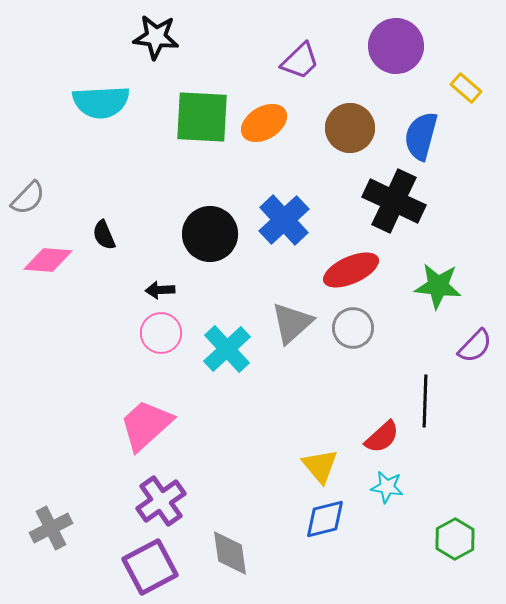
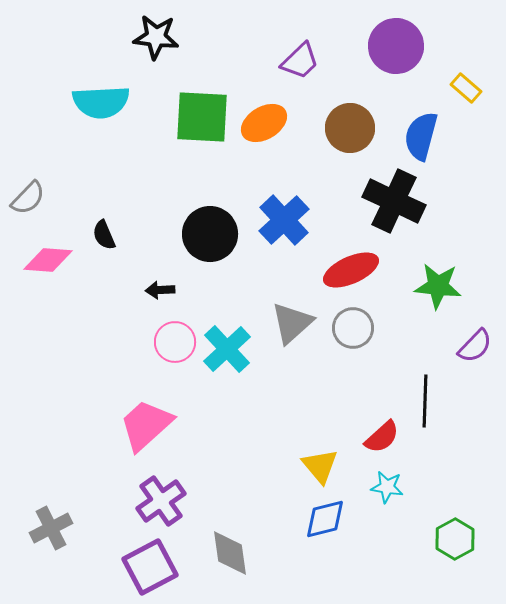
pink circle: moved 14 px right, 9 px down
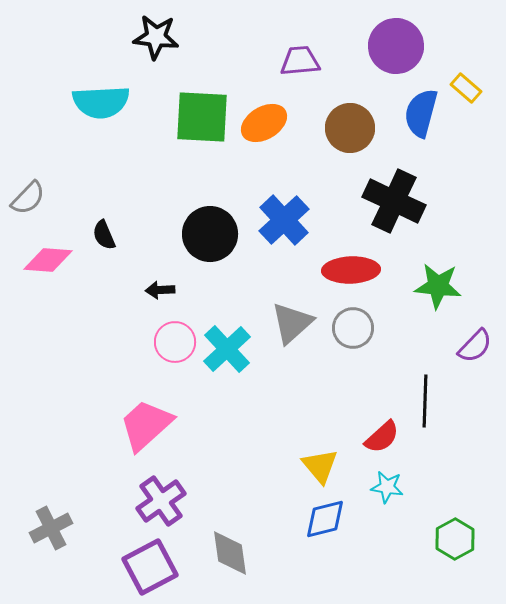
purple trapezoid: rotated 141 degrees counterclockwise
blue semicircle: moved 23 px up
red ellipse: rotated 22 degrees clockwise
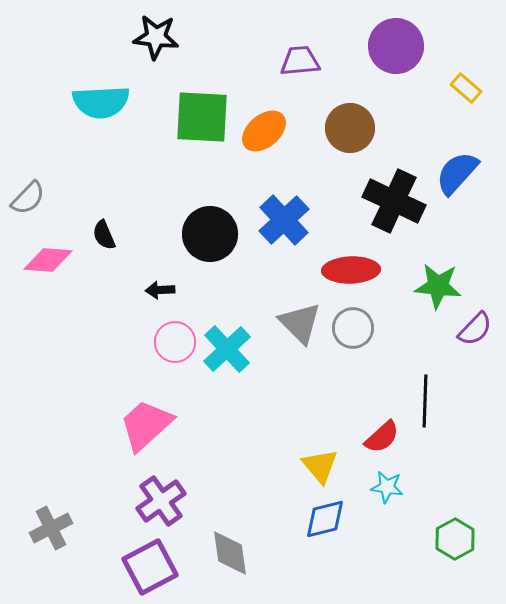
blue semicircle: moved 36 px right, 60 px down; rotated 27 degrees clockwise
orange ellipse: moved 8 px down; rotated 9 degrees counterclockwise
gray triangle: moved 8 px right; rotated 33 degrees counterclockwise
purple semicircle: moved 17 px up
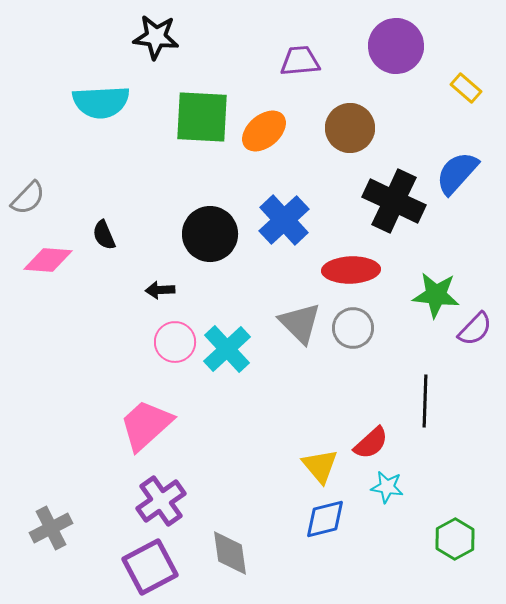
green star: moved 2 px left, 9 px down
red semicircle: moved 11 px left, 6 px down
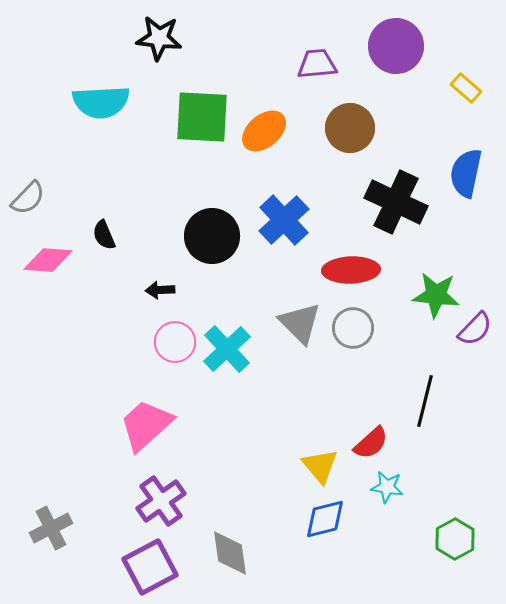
black star: moved 3 px right, 1 px down
purple trapezoid: moved 17 px right, 3 px down
blue semicircle: moved 9 px right; rotated 30 degrees counterclockwise
black cross: moved 2 px right, 1 px down
black circle: moved 2 px right, 2 px down
black line: rotated 12 degrees clockwise
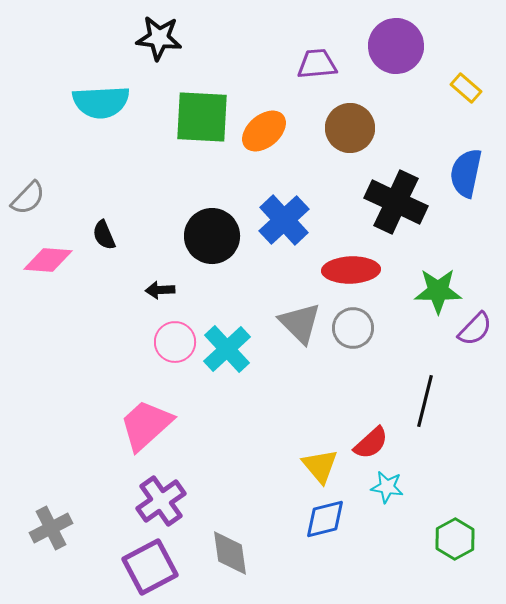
green star: moved 2 px right, 4 px up; rotated 6 degrees counterclockwise
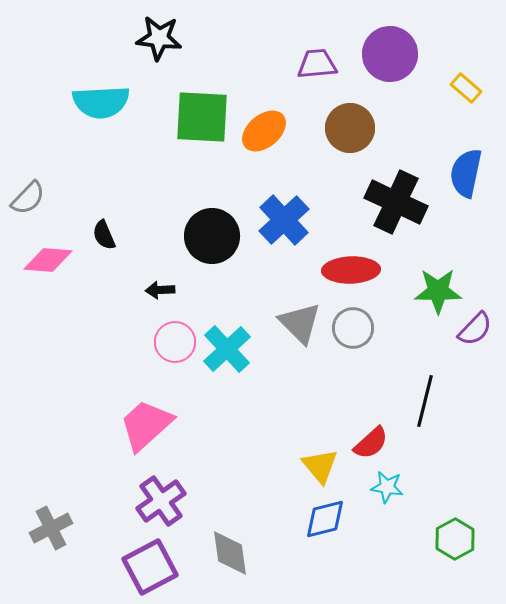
purple circle: moved 6 px left, 8 px down
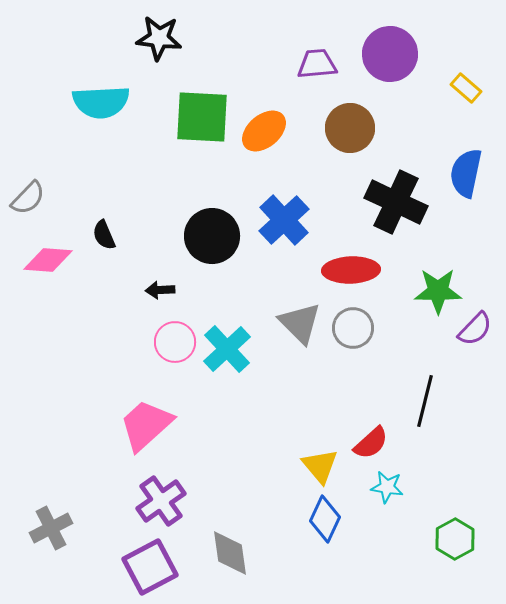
blue diamond: rotated 51 degrees counterclockwise
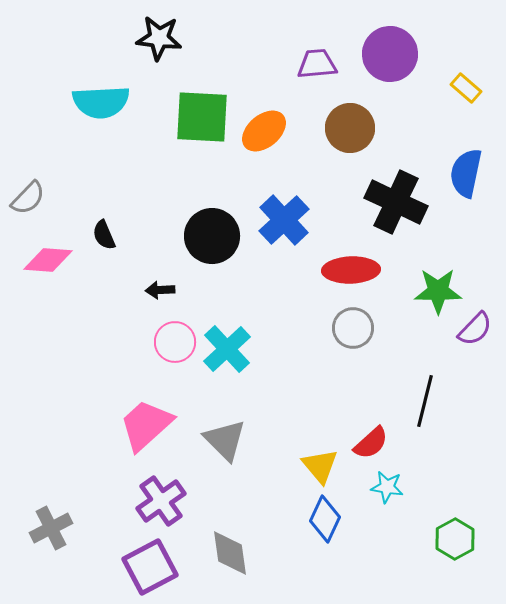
gray triangle: moved 75 px left, 117 px down
